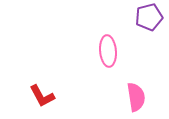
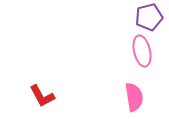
pink ellipse: moved 34 px right; rotated 8 degrees counterclockwise
pink semicircle: moved 2 px left
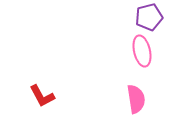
pink semicircle: moved 2 px right, 2 px down
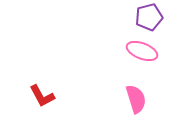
pink ellipse: rotated 56 degrees counterclockwise
pink semicircle: rotated 8 degrees counterclockwise
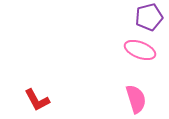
pink ellipse: moved 2 px left, 1 px up
red L-shape: moved 5 px left, 4 px down
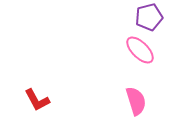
pink ellipse: rotated 24 degrees clockwise
pink semicircle: moved 2 px down
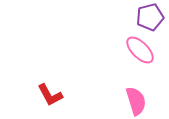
purple pentagon: moved 1 px right
red L-shape: moved 13 px right, 5 px up
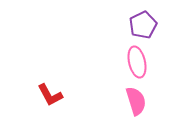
purple pentagon: moved 7 px left, 8 px down; rotated 12 degrees counterclockwise
pink ellipse: moved 3 px left, 12 px down; rotated 32 degrees clockwise
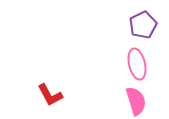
pink ellipse: moved 2 px down
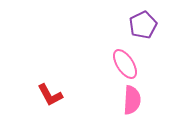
pink ellipse: moved 12 px left; rotated 20 degrees counterclockwise
pink semicircle: moved 4 px left, 1 px up; rotated 20 degrees clockwise
